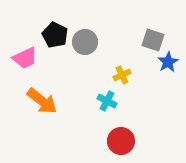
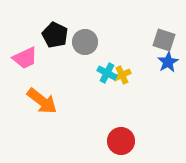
gray square: moved 11 px right
cyan cross: moved 28 px up
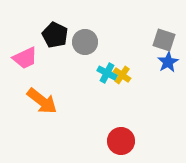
yellow cross: rotated 30 degrees counterclockwise
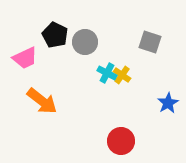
gray square: moved 14 px left, 2 px down
blue star: moved 41 px down
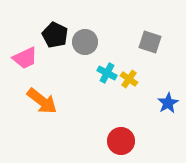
yellow cross: moved 7 px right, 4 px down
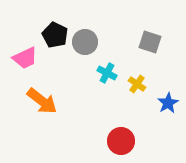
yellow cross: moved 8 px right, 5 px down
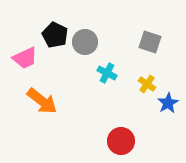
yellow cross: moved 10 px right
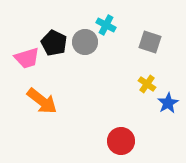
black pentagon: moved 1 px left, 8 px down
pink trapezoid: moved 2 px right; rotated 8 degrees clockwise
cyan cross: moved 1 px left, 48 px up
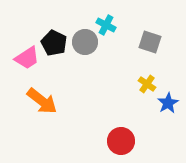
pink trapezoid: rotated 16 degrees counterclockwise
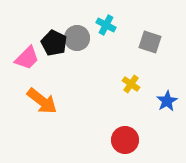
gray circle: moved 8 px left, 4 px up
pink trapezoid: rotated 12 degrees counterclockwise
yellow cross: moved 16 px left
blue star: moved 1 px left, 2 px up
red circle: moved 4 px right, 1 px up
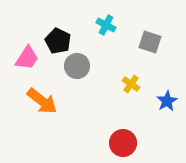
gray circle: moved 28 px down
black pentagon: moved 4 px right, 2 px up
pink trapezoid: rotated 12 degrees counterclockwise
red circle: moved 2 px left, 3 px down
